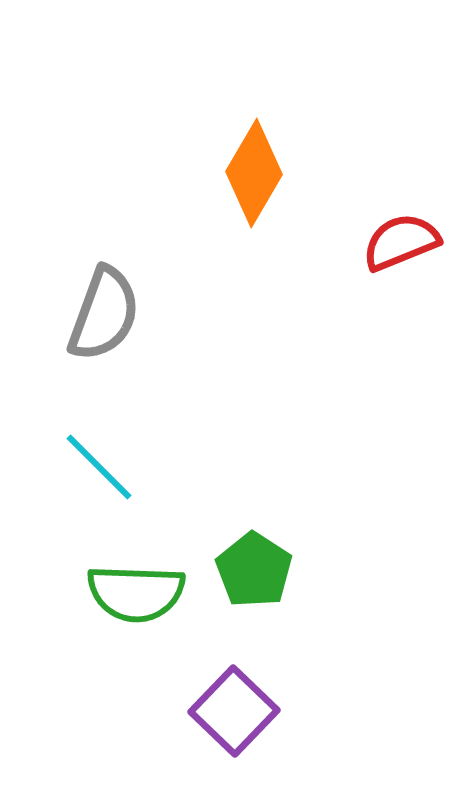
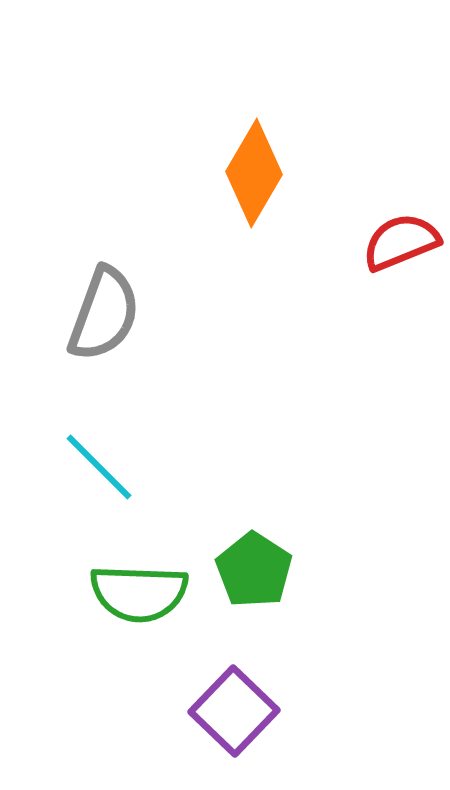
green semicircle: moved 3 px right
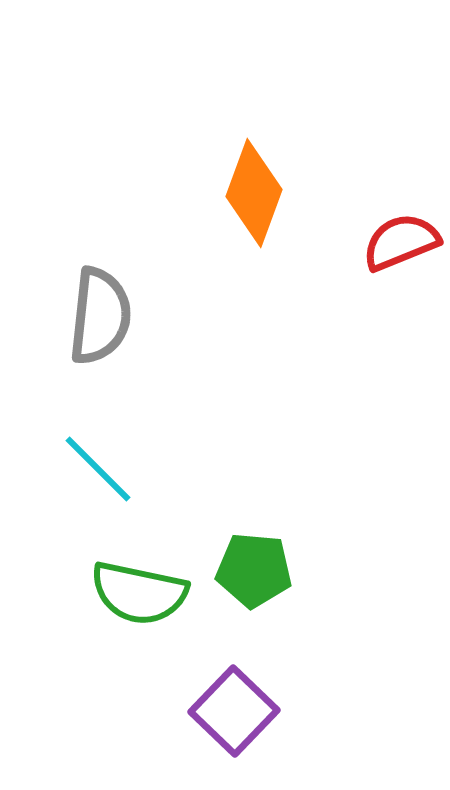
orange diamond: moved 20 px down; rotated 10 degrees counterclockwise
gray semicircle: moved 4 px left, 2 px down; rotated 14 degrees counterclockwise
cyan line: moved 1 px left, 2 px down
green pentagon: rotated 28 degrees counterclockwise
green semicircle: rotated 10 degrees clockwise
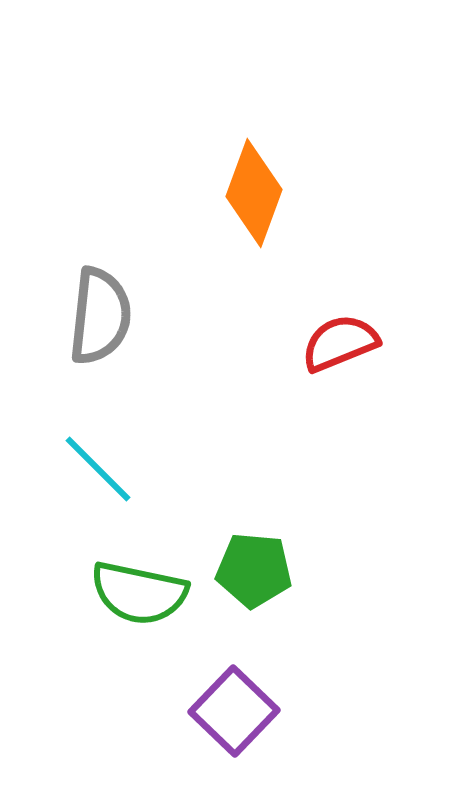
red semicircle: moved 61 px left, 101 px down
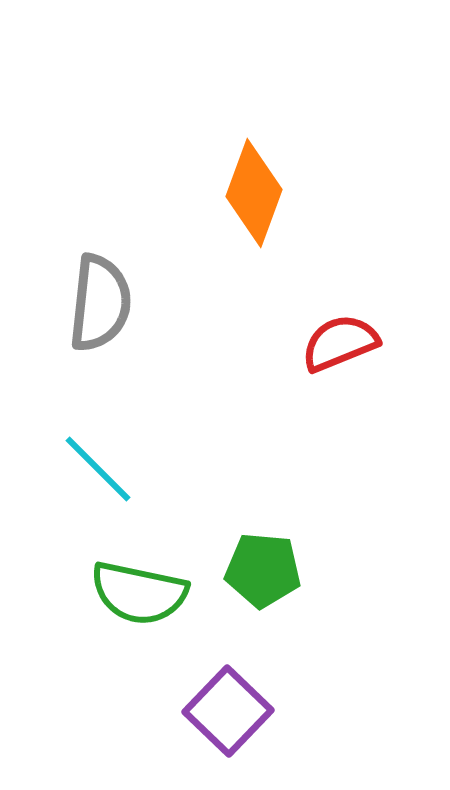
gray semicircle: moved 13 px up
green pentagon: moved 9 px right
purple square: moved 6 px left
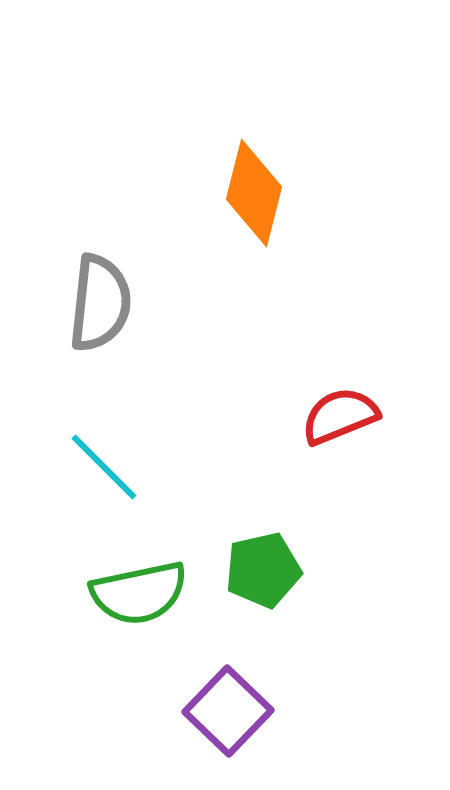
orange diamond: rotated 6 degrees counterclockwise
red semicircle: moved 73 px down
cyan line: moved 6 px right, 2 px up
green pentagon: rotated 18 degrees counterclockwise
green semicircle: rotated 24 degrees counterclockwise
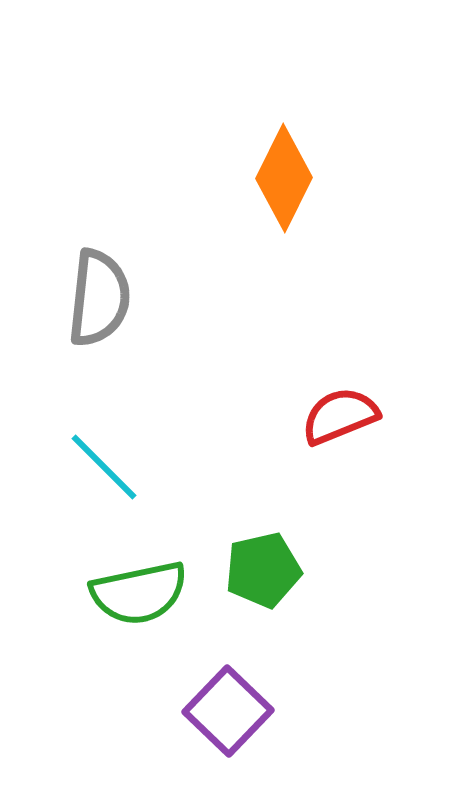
orange diamond: moved 30 px right, 15 px up; rotated 12 degrees clockwise
gray semicircle: moved 1 px left, 5 px up
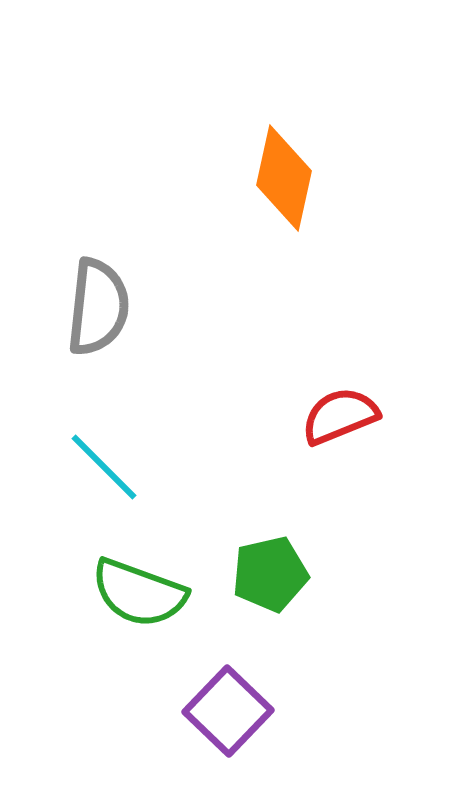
orange diamond: rotated 14 degrees counterclockwise
gray semicircle: moved 1 px left, 9 px down
green pentagon: moved 7 px right, 4 px down
green semicircle: rotated 32 degrees clockwise
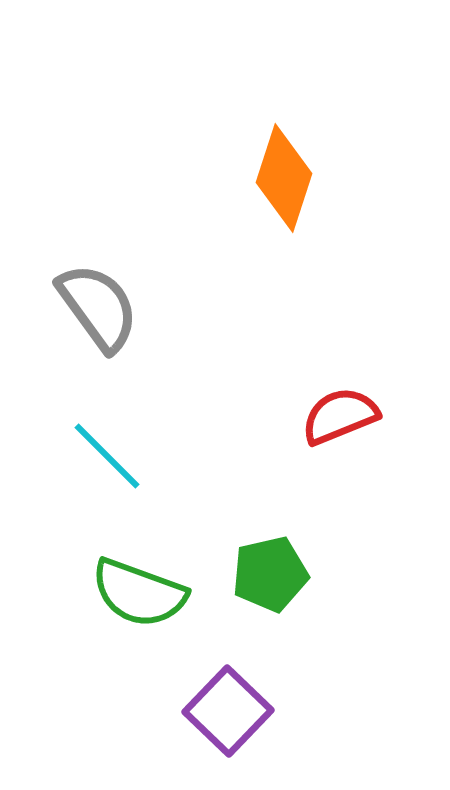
orange diamond: rotated 6 degrees clockwise
gray semicircle: rotated 42 degrees counterclockwise
cyan line: moved 3 px right, 11 px up
